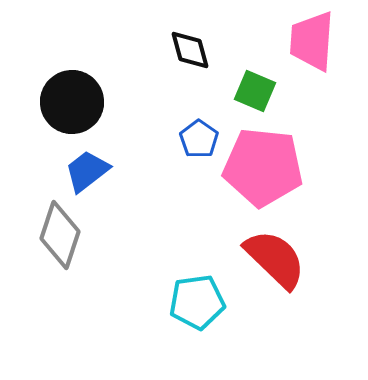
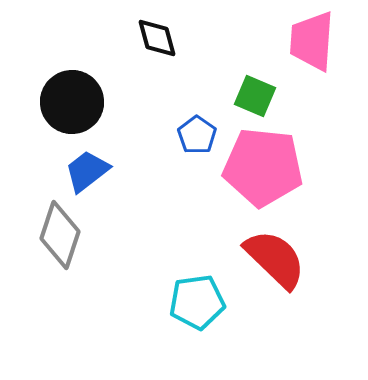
black diamond: moved 33 px left, 12 px up
green square: moved 5 px down
blue pentagon: moved 2 px left, 4 px up
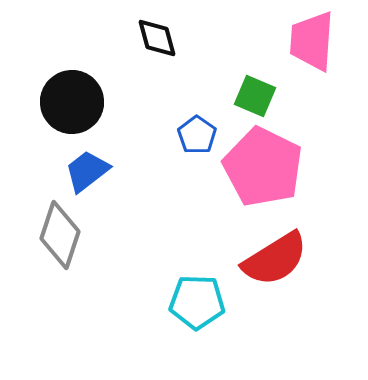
pink pentagon: rotated 20 degrees clockwise
red semicircle: rotated 104 degrees clockwise
cyan pentagon: rotated 10 degrees clockwise
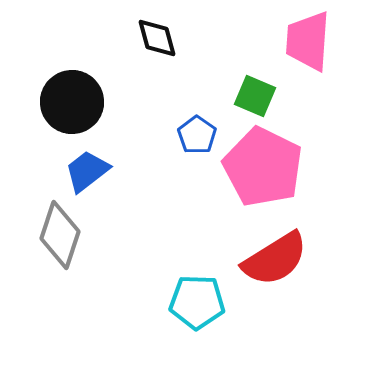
pink trapezoid: moved 4 px left
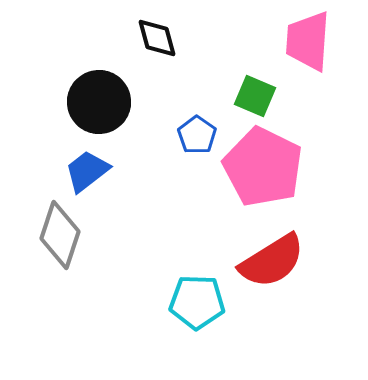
black circle: moved 27 px right
red semicircle: moved 3 px left, 2 px down
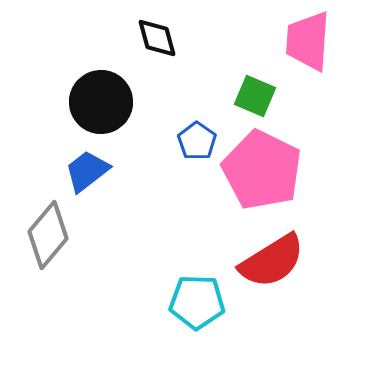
black circle: moved 2 px right
blue pentagon: moved 6 px down
pink pentagon: moved 1 px left, 3 px down
gray diamond: moved 12 px left; rotated 22 degrees clockwise
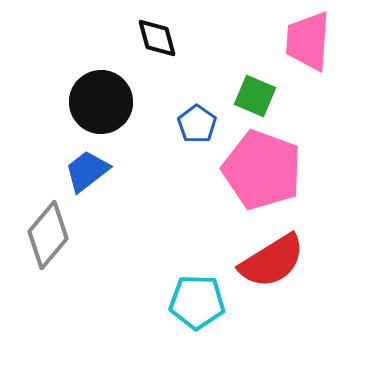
blue pentagon: moved 17 px up
pink pentagon: rotated 6 degrees counterclockwise
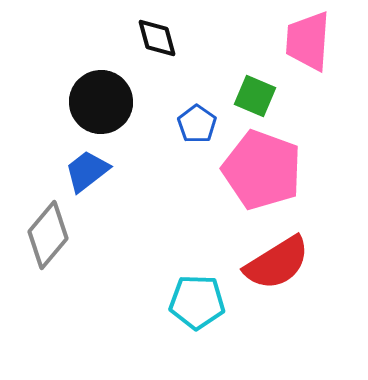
red semicircle: moved 5 px right, 2 px down
